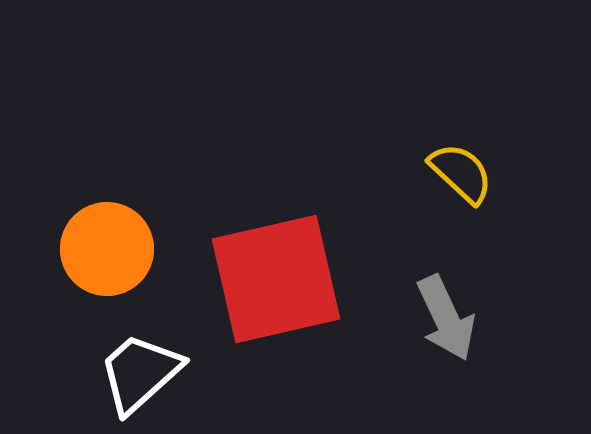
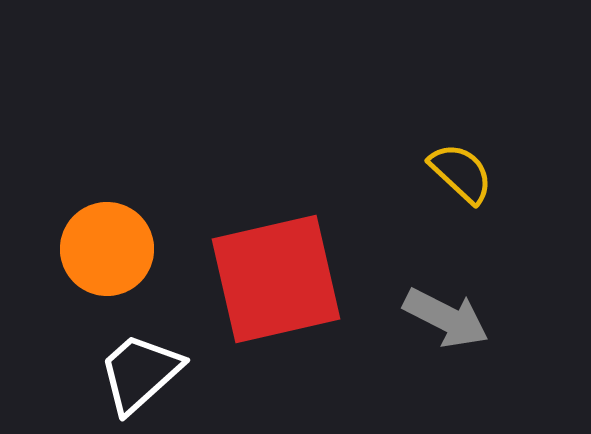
gray arrow: rotated 38 degrees counterclockwise
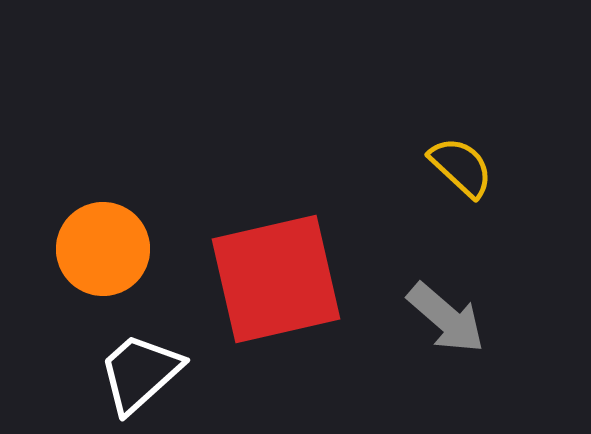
yellow semicircle: moved 6 px up
orange circle: moved 4 px left
gray arrow: rotated 14 degrees clockwise
